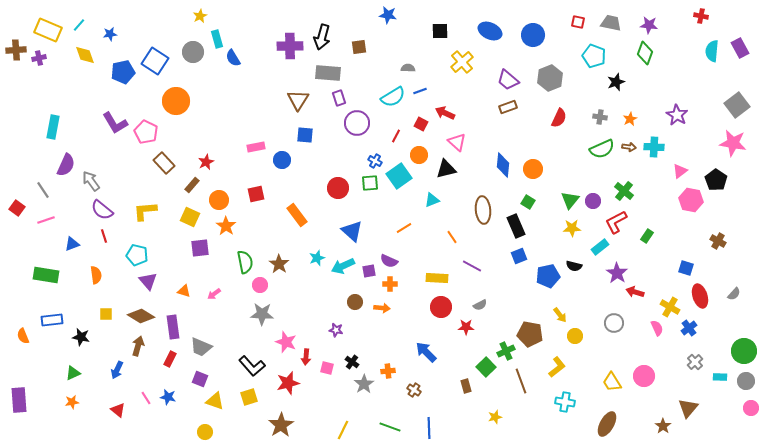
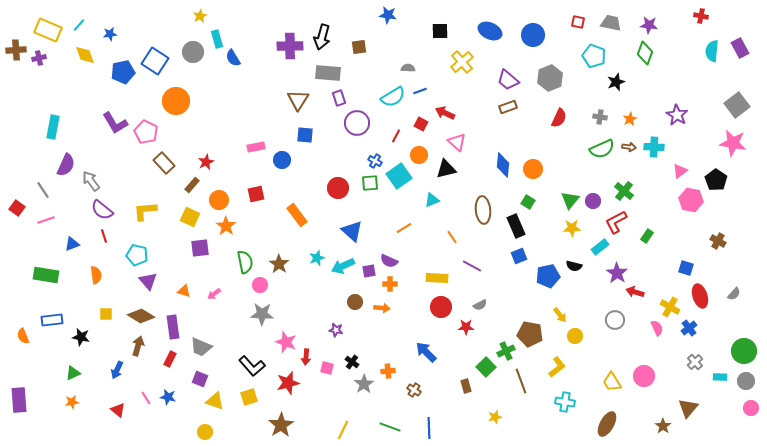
gray circle at (614, 323): moved 1 px right, 3 px up
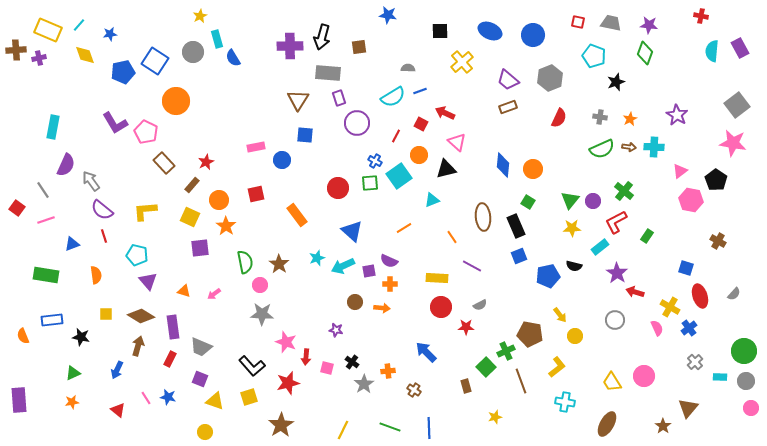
brown ellipse at (483, 210): moved 7 px down
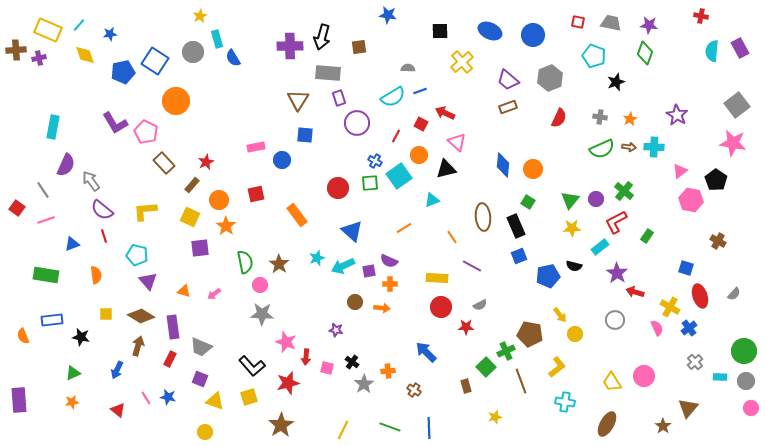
purple circle at (593, 201): moved 3 px right, 2 px up
yellow circle at (575, 336): moved 2 px up
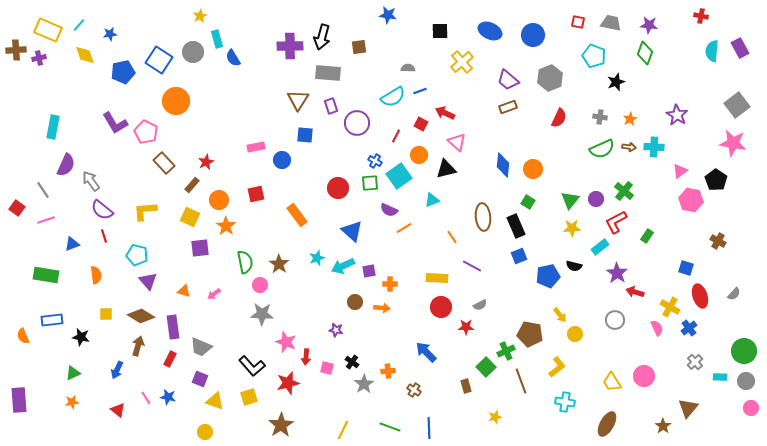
blue square at (155, 61): moved 4 px right, 1 px up
purple rectangle at (339, 98): moved 8 px left, 8 px down
purple semicircle at (389, 261): moved 51 px up
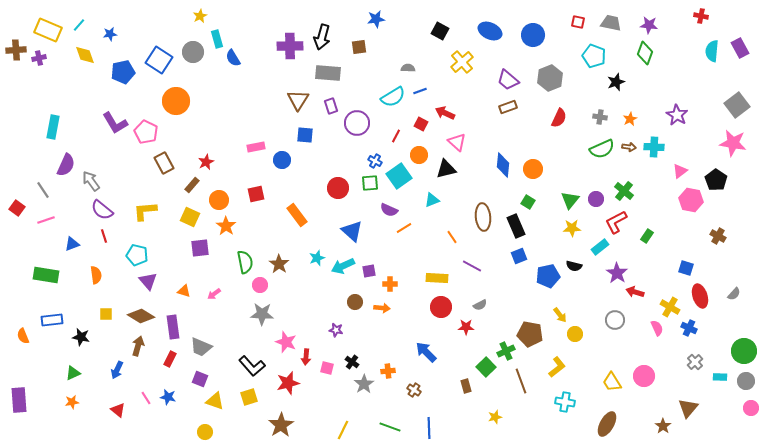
blue star at (388, 15): moved 12 px left, 4 px down; rotated 18 degrees counterclockwise
black square at (440, 31): rotated 30 degrees clockwise
brown rectangle at (164, 163): rotated 15 degrees clockwise
brown cross at (718, 241): moved 5 px up
blue cross at (689, 328): rotated 28 degrees counterclockwise
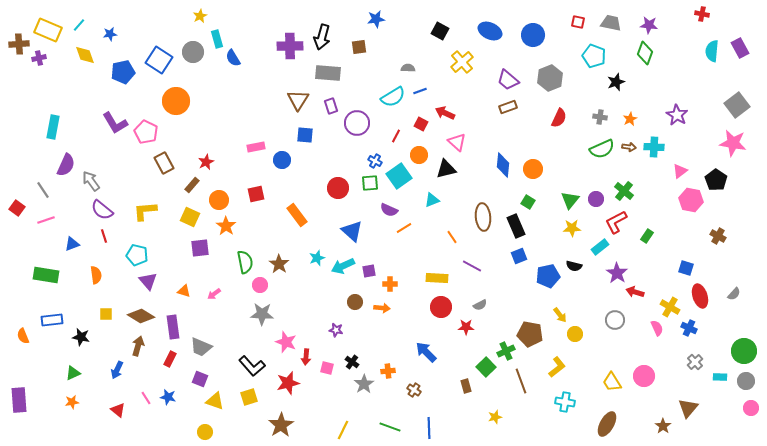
red cross at (701, 16): moved 1 px right, 2 px up
brown cross at (16, 50): moved 3 px right, 6 px up
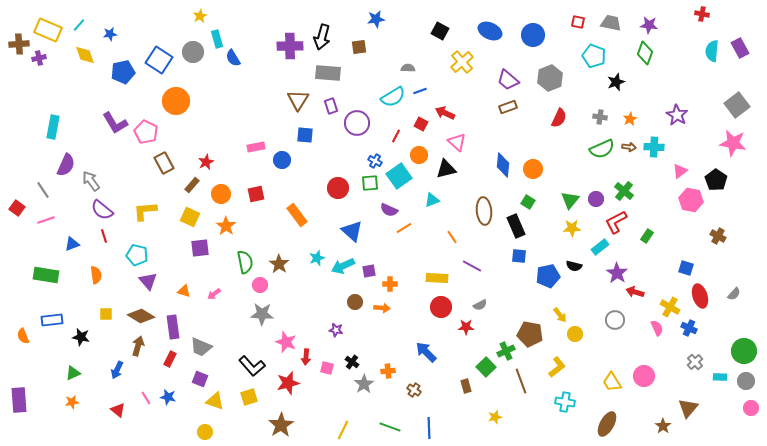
orange circle at (219, 200): moved 2 px right, 6 px up
brown ellipse at (483, 217): moved 1 px right, 6 px up
blue square at (519, 256): rotated 28 degrees clockwise
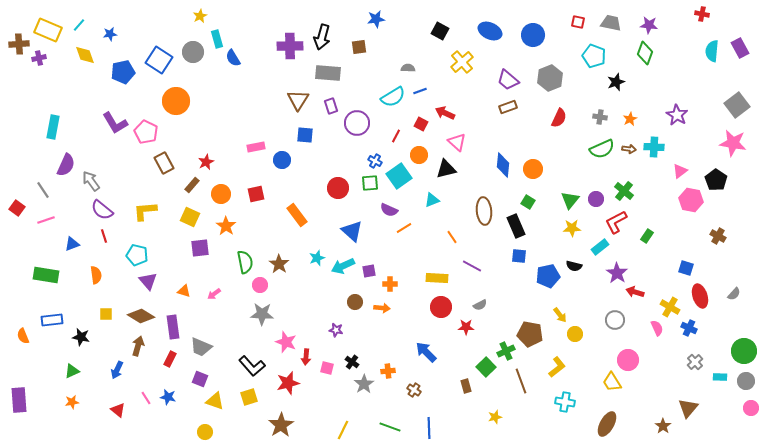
brown arrow at (629, 147): moved 2 px down
green triangle at (73, 373): moved 1 px left, 2 px up
pink circle at (644, 376): moved 16 px left, 16 px up
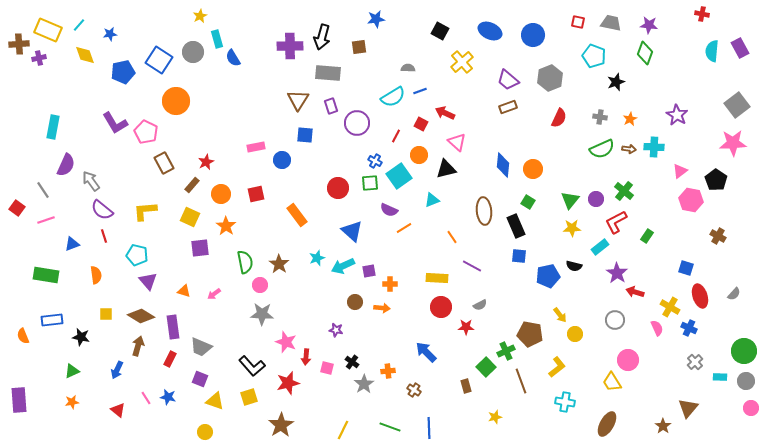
pink star at (733, 143): rotated 12 degrees counterclockwise
